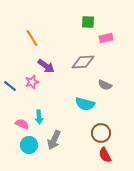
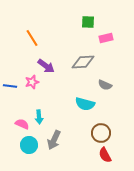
blue line: rotated 32 degrees counterclockwise
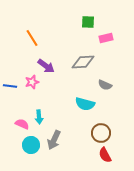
cyan circle: moved 2 px right
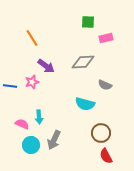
red semicircle: moved 1 px right, 1 px down
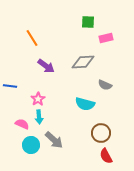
pink star: moved 6 px right, 17 px down; rotated 16 degrees counterclockwise
gray arrow: rotated 72 degrees counterclockwise
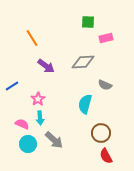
blue line: moved 2 px right; rotated 40 degrees counterclockwise
cyan semicircle: rotated 90 degrees clockwise
cyan arrow: moved 1 px right, 1 px down
cyan circle: moved 3 px left, 1 px up
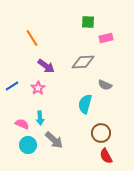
pink star: moved 11 px up
cyan circle: moved 1 px down
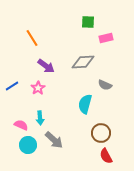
pink semicircle: moved 1 px left, 1 px down
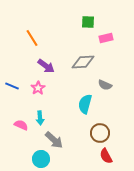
blue line: rotated 56 degrees clockwise
brown circle: moved 1 px left
cyan circle: moved 13 px right, 14 px down
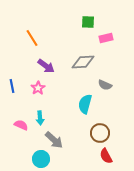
blue line: rotated 56 degrees clockwise
